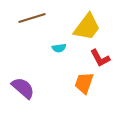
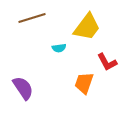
red L-shape: moved 7 px right, 4 px down
purple semicircle: rotated 15 degrees clockwise
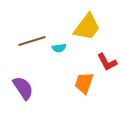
brown line: moved 23 px down
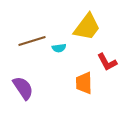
orange trapezoid: rotated 20 degrees counterclockwise
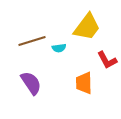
red L-shape: moved 2 px up
purple semicircle: moved 8 px right, 5 px up
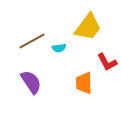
yellow trapezoid: moved 1 px right
brown line: rotated 12 degrees counterclockwise
red L-shape: moved 2 px down
purple semicircle: moved 1 px up
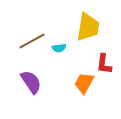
yellow trapezoid: rotated 28 degrees counterclockwise
red L-shape: moved 3 px left, 2 px down; rotated 35 degrees clockwise
orange trapezoid: rotated 30 degrees clockwise
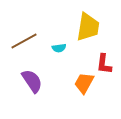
brown line: moved 8 px left
purple semicircle: moved 1 px right, 1 px up
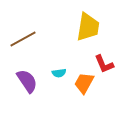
brown line: moved 1 px left, 2 px up
cyan semicircle: moved 25 px down
red L-shape: rotated 30 degrees counterclockwise
purple semicircle: moved 5 px left
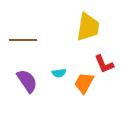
brown line: moved 1 px down; rotated 28 degrees clockwise
